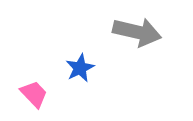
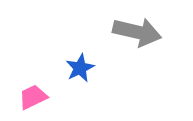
pink trapezoid: moved 1 px left, 3 px down; rotated 72 degrees counterclockwise
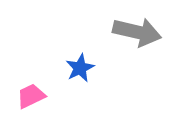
pink trapezoid: moved 2 px left, 1 px up
